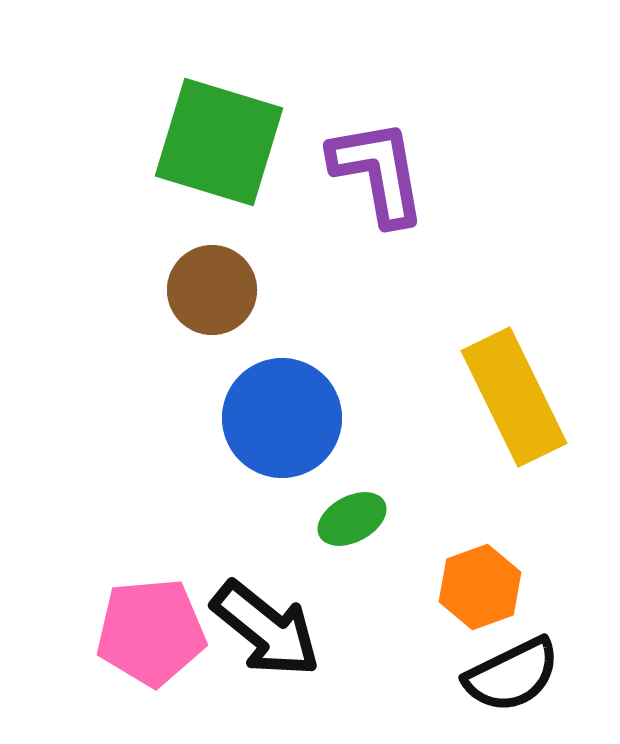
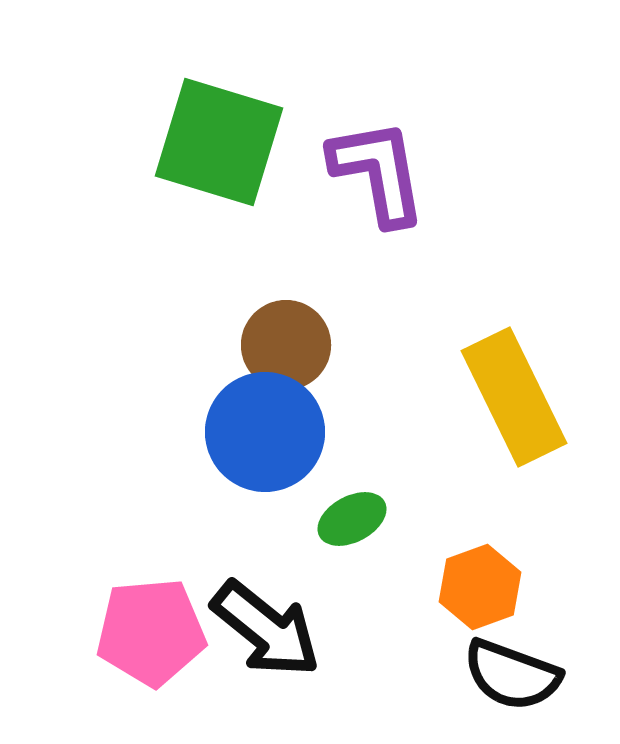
brown circle: moved 74 px right, 55 px down
blue circle: moved 17 px left, 14 px down
black semicircle: rotated 46 degrees clockwise
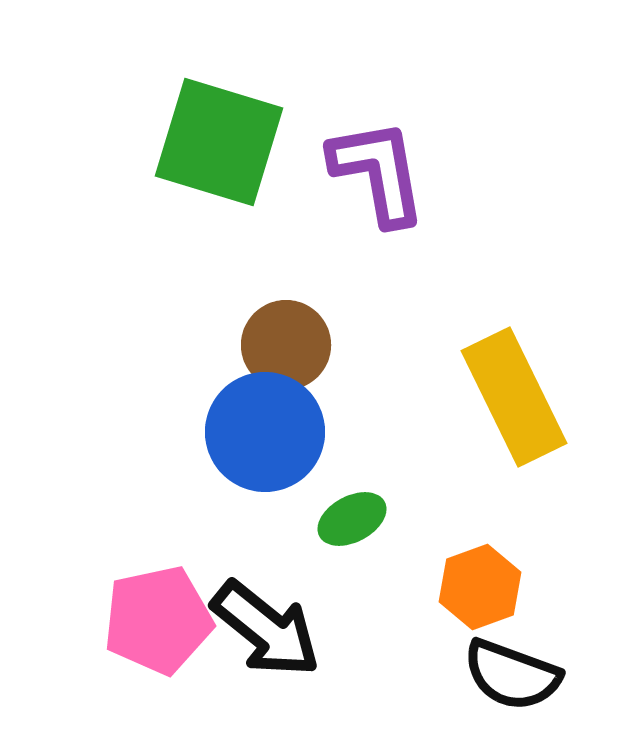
pink pentagon: moved 7 px right, 12 px up; rotated 7 degrees counterclockwise
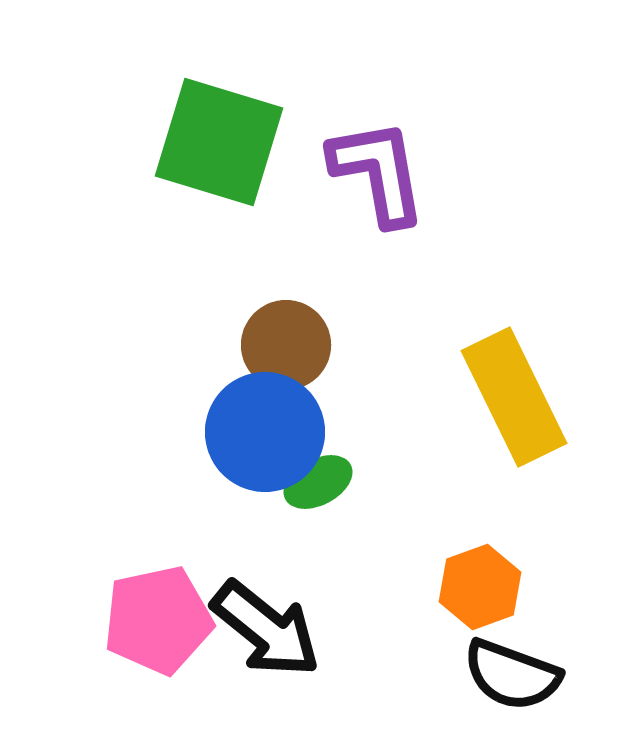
green ellipse: moved 34 px left, 37 px up
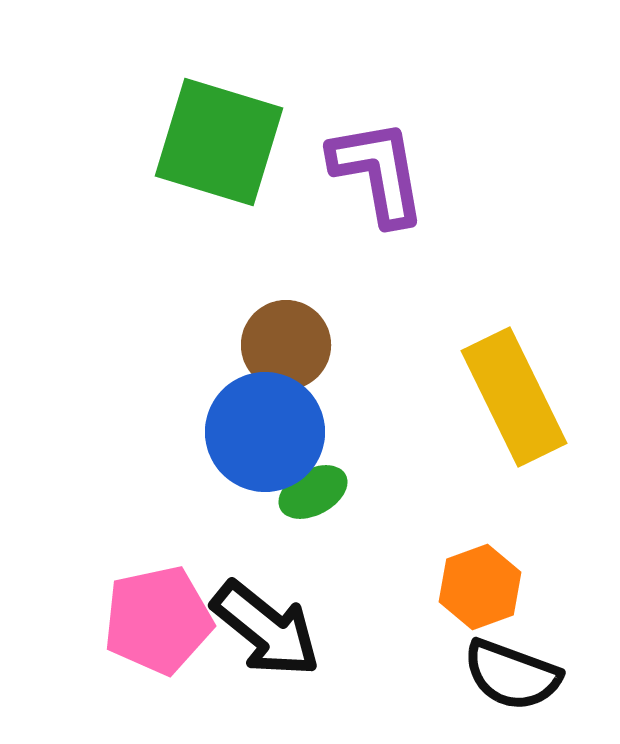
green ellipse: moved 5 px left, 10 px down
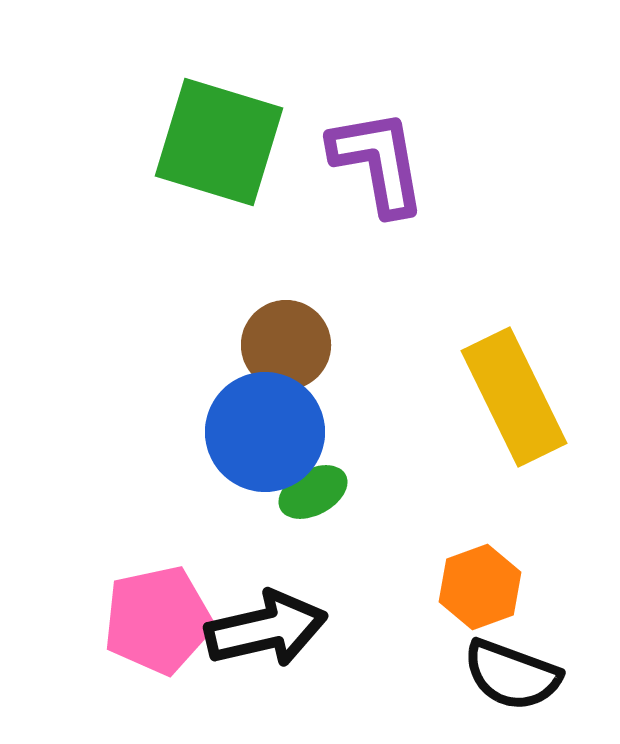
purple L-shape: moved 10 px up
black arrow: rotated 52 degrees counterclockwise
